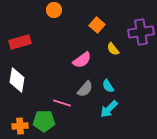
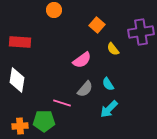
red rectangle: rotated 20 degrees clockwise
cyan semicircle: moved 2 px up
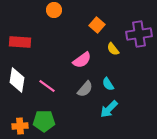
purple cross: moved 2 px left, 2 px down
pink line: moved 15 px left, 17 px up; rotated 18 degrees clockwise
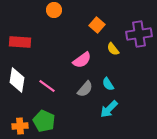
green pentagon: rotated 25 degrees clockwise
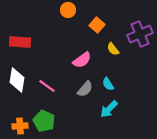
orange circle: moved 14 px right
purple cross: moved 1 px right; rotated 15 degrees counterclockwise
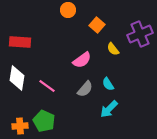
white diamond: moved 2 px up
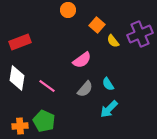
red rectangle: rotated 25 degrees counterclockwise
yellow semicircle: moved 8 px up
